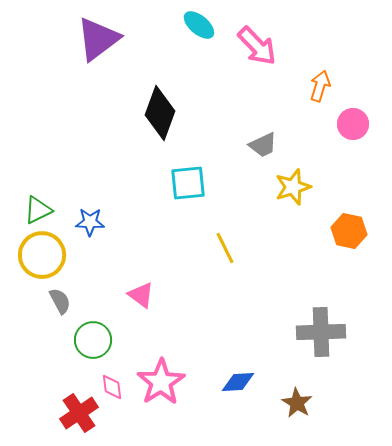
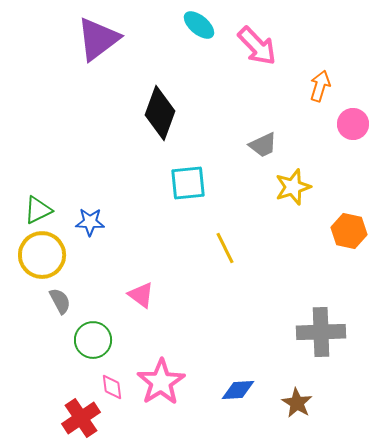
blue diamond: moved 8 px down
red cross: moved 2 px right, 5 px down
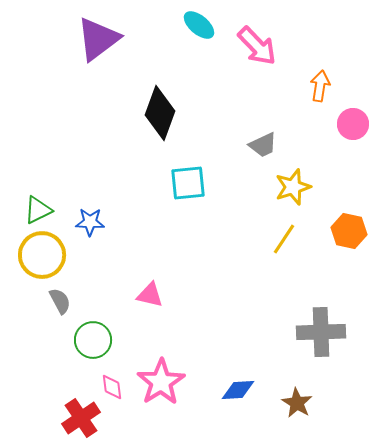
orange arrow: rotated 8 degrees counterclockwise
yellow line: moved 59 px right, 9 px up; rotated 60 degrees clockwise
pink triangle: moved 9 px right; rotated 24 degrees counterclockwise
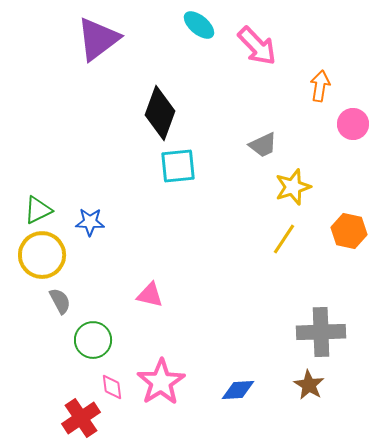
cyan square: moved 10 px left, 17 px up
brown star: moved 12 px right, 18 px up
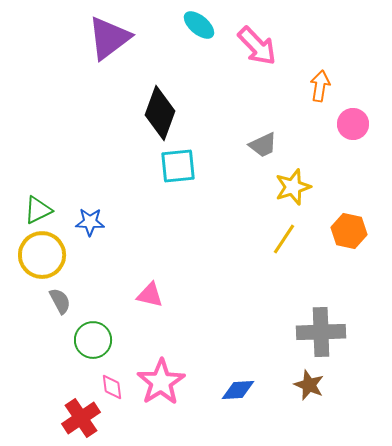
purple triangle: moved 11 px right, 1 px up
brown star: rotated 8 degrees counterclockwise
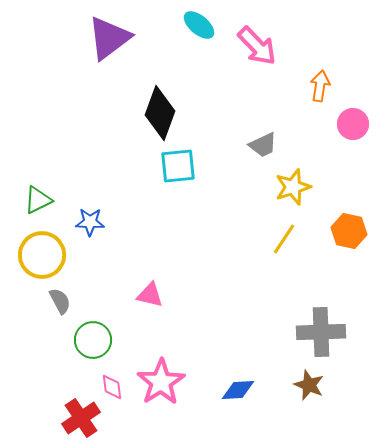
green triangle: moved 10 px up
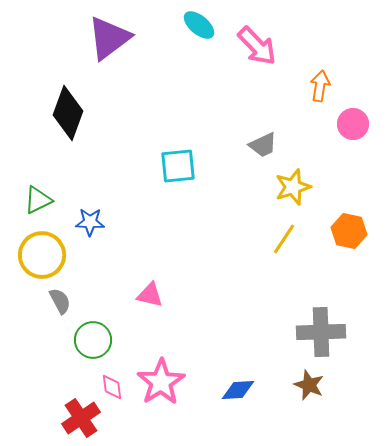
black diamond: moved 92 px left
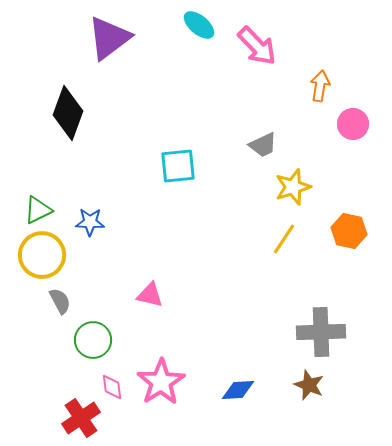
green triangle: moved 10 px down
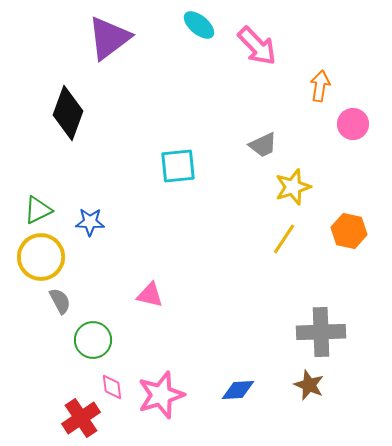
yellow circle: moved 1 px left, 2 px down
pink star: moved 13 px down; rotated 15 degrees clockwise
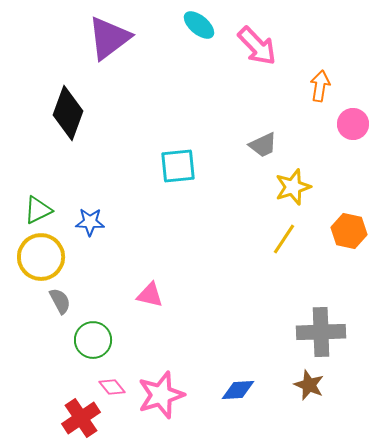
pink diamond: rotated 32 degrees counterclockwise
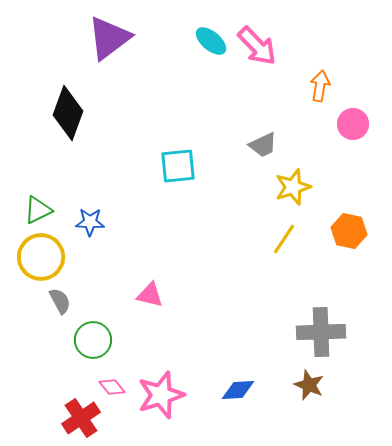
cyan ellipse: moved 12 px right, 16 px down
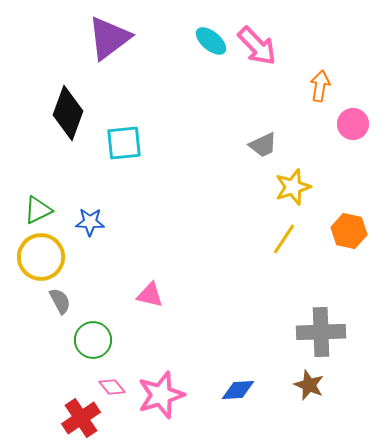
cyan square: moved 54 px left, 23 px up
